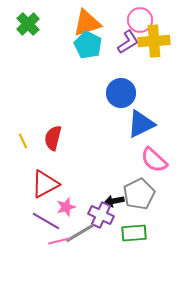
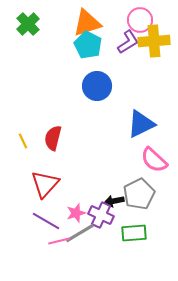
blue circle: moved 24 px left, 7 px up
red triangle: rotated 20 degrees counterclockwise
pink star: moved 10 px right, 6 px down
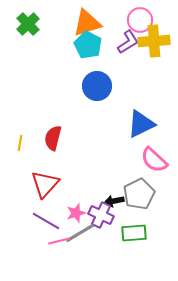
yellow line: moved 3 px left, 2 px down; rotated 35 degrees clockwise
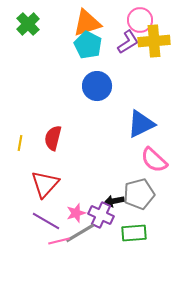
gray pentagon: rotated 12 degrees clockwise
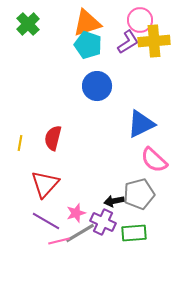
cyan pentagon: rotated 8 degrees counterclockwise
purple cross: moved 2 px right, 7 px down
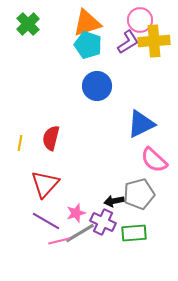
red semicircle: moved 2 px left
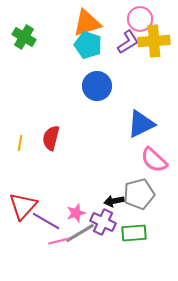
pink circle: moved 1 px up
green cross: moved 4 px left, 13 px down; rotated 15 degrees counterclockwise
red triangle: moved 22 px left, 22 px down
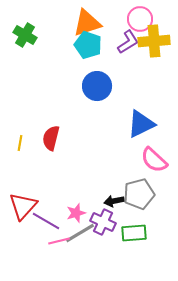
green cross: moved 1 px right, 2 px up
